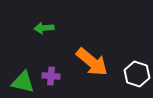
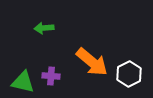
white hexagon: moved 8 px left; rotated 15 degrees clockwise
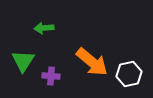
white hexagon: rotated 15 degrees clockwise
green triangle: moved 21 px up; rotated 50 degrees clockwise
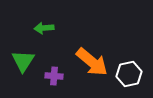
purple cross: moved 3 px right
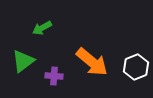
green arrow: moved 2 px left; rotated 24 degrees counterclockwise
green triangle: rotated 20 degrees clockwise
white hexagon: moved 7 px right, 7 px up; rotated 10 degrees counterclockwise
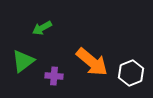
white hexagon: moved 5 px left, 6 px down
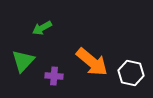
green triangle: rotated 10 degrees counterclockwise
white hexagon: rotated 25 degrees counterclockwise
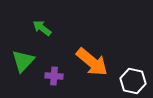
green arrow: rotated 66 degrees clockwise
white hexagon: moved 2 px right, 8 px down
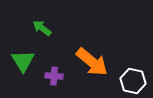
green triangle: rotated 15 degrees counterclockwise
